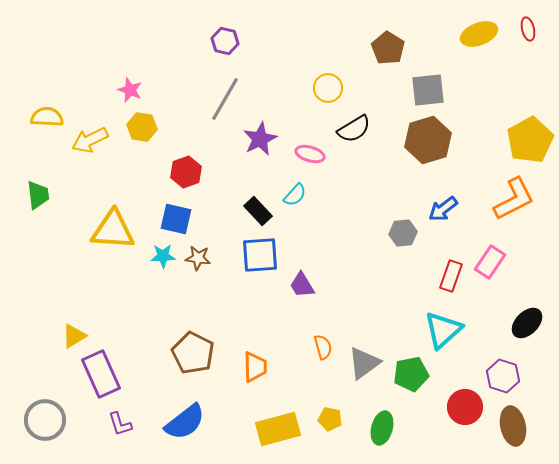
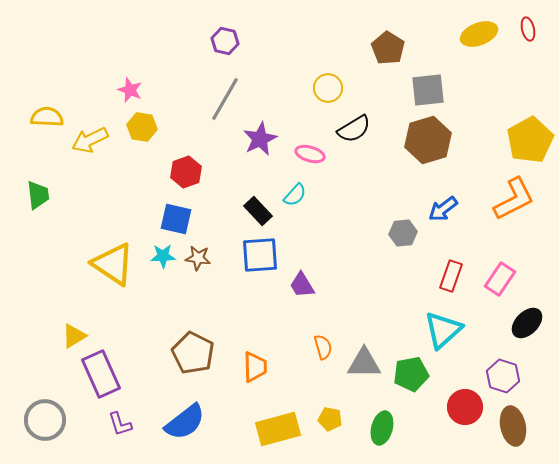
yellow triangle at (113, 230): moved 34 px down; rotated 30 degrees clockwise
pink rectangle at (490, 262): moved 10 px right, 17 px down
gray triangle at (364, 363): rotated 36 degrees clockwise
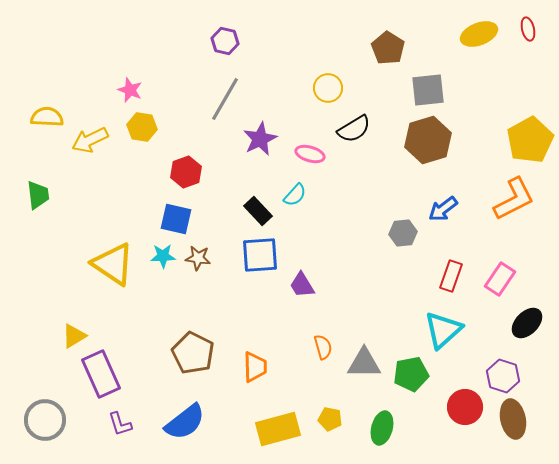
brown ellipse at (513, 426): moved 7 px up
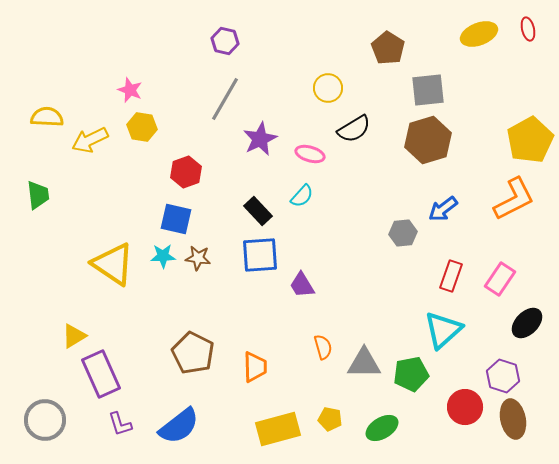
cyan semicircle at (295, 195): moved 7 px right, 1 px down
blue semicircle at (185, 422): moved 6 px left, 4 px down
green ellipse at (382, 428): rotated 44 degrees clockwise
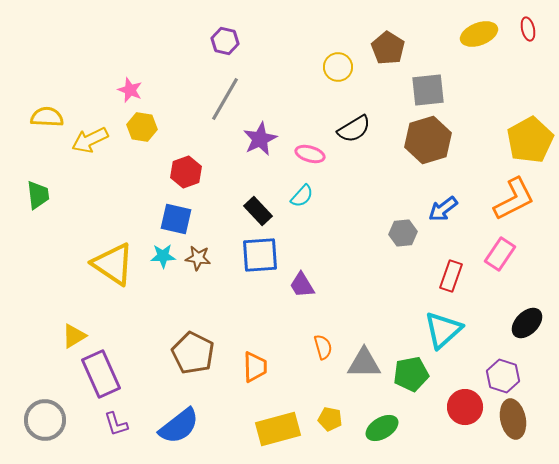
yellow circle at (328, 88): moved 10 px right, 21 px up
pink rectangle at (500, 279): moved 25 px up
purple L-shape at (120, 424): moved 4 px left
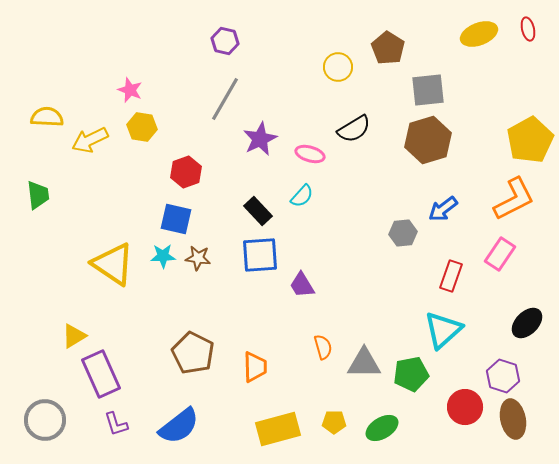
yellow pentagon at (330, 419): moved 4 px right, 3 px down; rotated 10 degrees counterclockwise
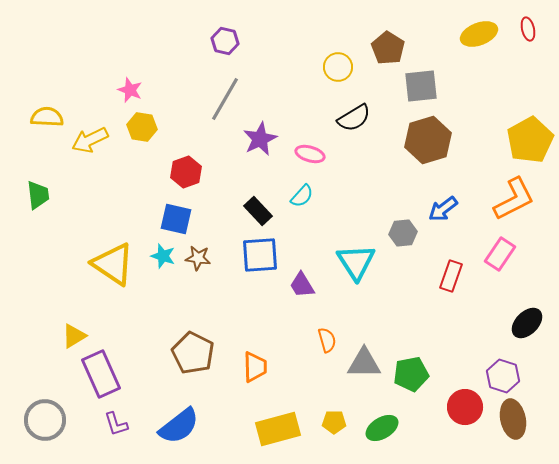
gray square at (428, 90): moved 7 px left, 4 px up
black semicircle at (354, 129): moved 11 px up
cyan star at (163, 256): rotated 20 degrees clockwise
cyan triangle at (443, 330): moved 87 px left, 68 px up; rotated 21 degrees counterclockwise
orange semicircle at (323, 347): moved 4 px right, 7 px up
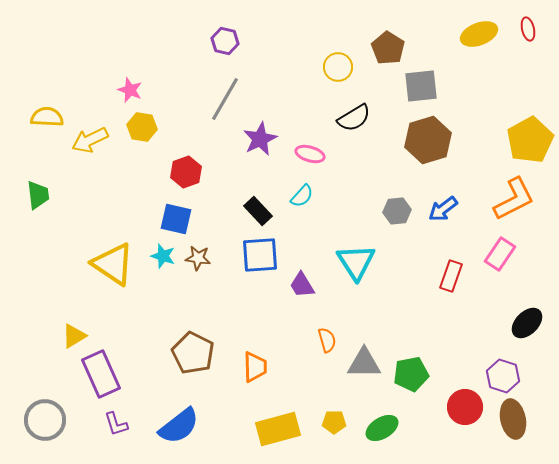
gray hexagon at (403, 233): moved 6 px left, 22 px up
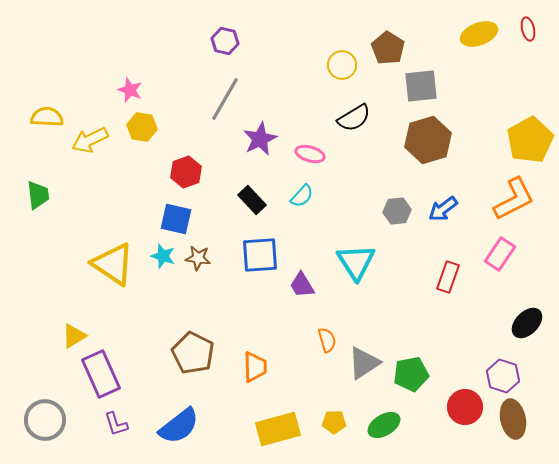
yellow circle at (338, 67): moved 4 px right, 2 px up
black rectangle at (258, 211): moved 6 px left, 11 px up
red rectangle at (451, 276): moved 3 px left, 1 px down
gray triangle at (364, 363): rotated 33 degrees counterclockwise
green ellipse at (382, 428): moved 2 px right, 3 px up
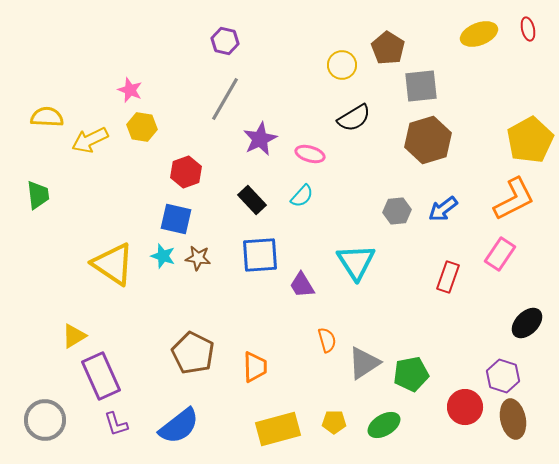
purple rectangle at (101, 374): moved 2 px down
